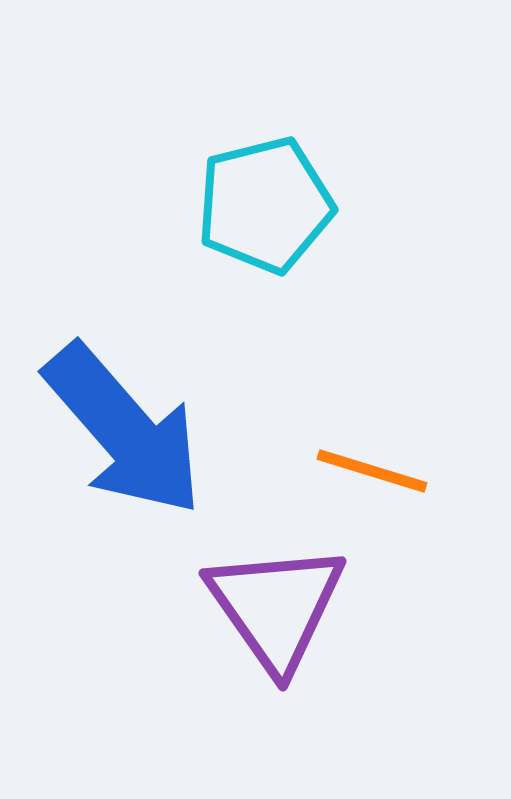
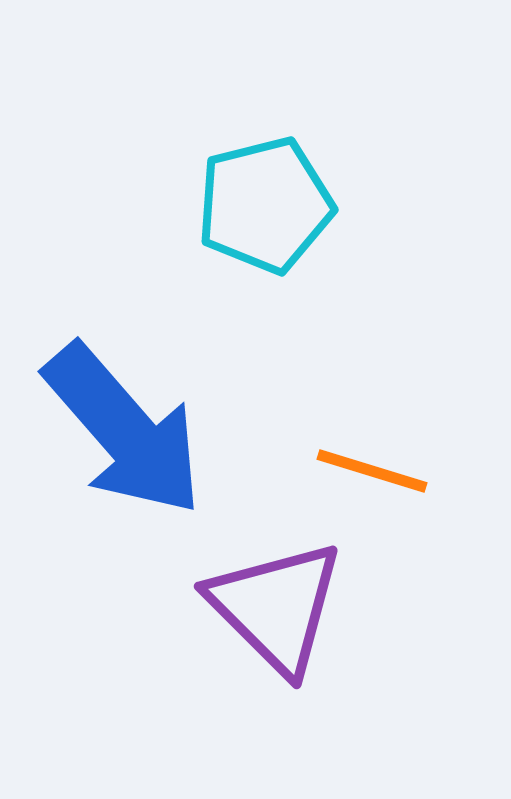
purple triangle: rotated 10 degrees counterclockwise
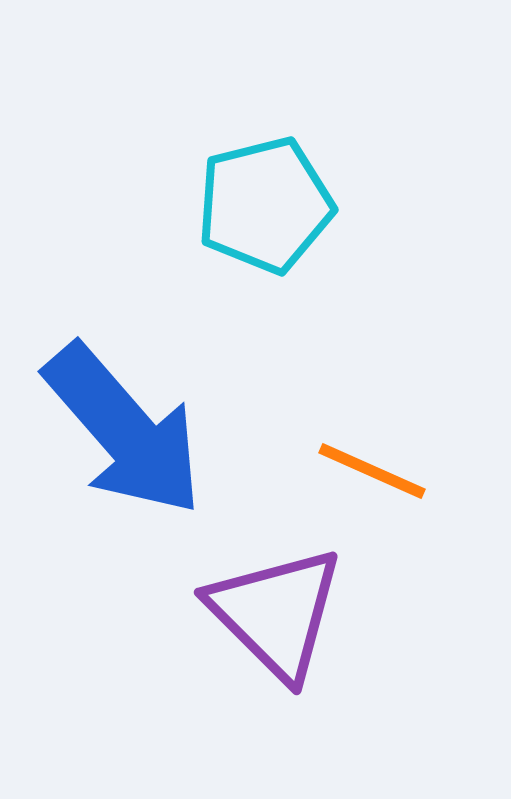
orange line: rotated 7 degrees clockwise
purple triangle: moved 6 px down
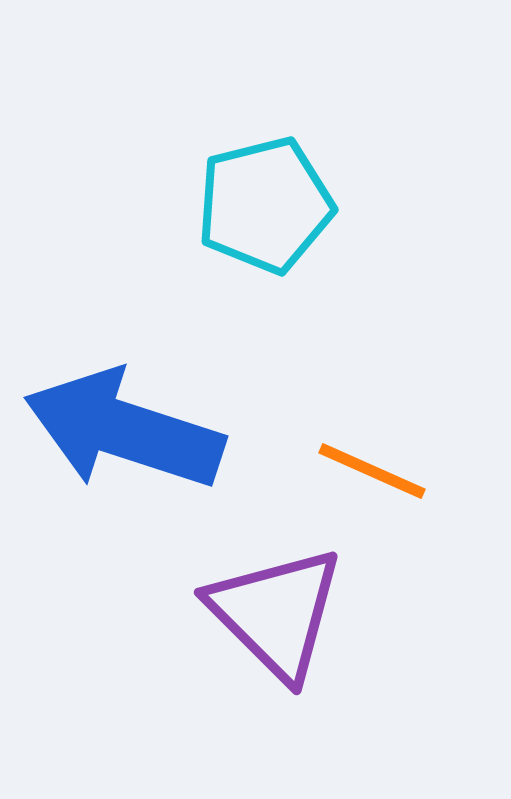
blue arrow: rotated 149 degrees clockwise
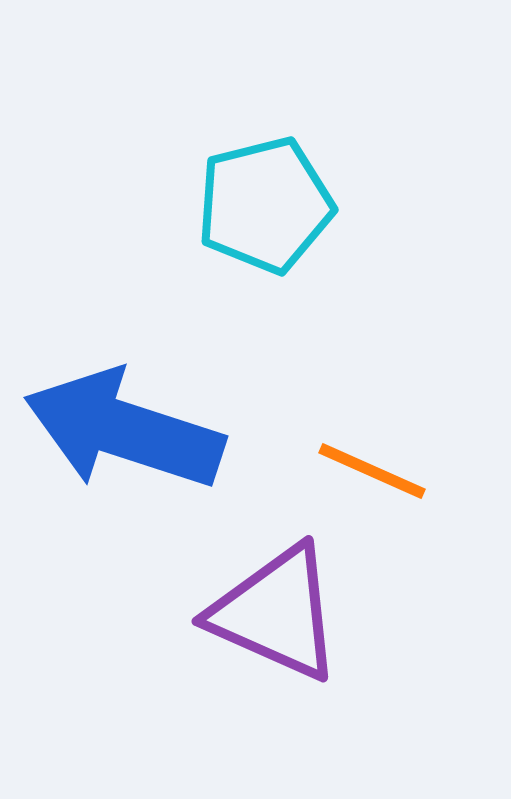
purple triangle: rotated 21 degrees counterclockwise
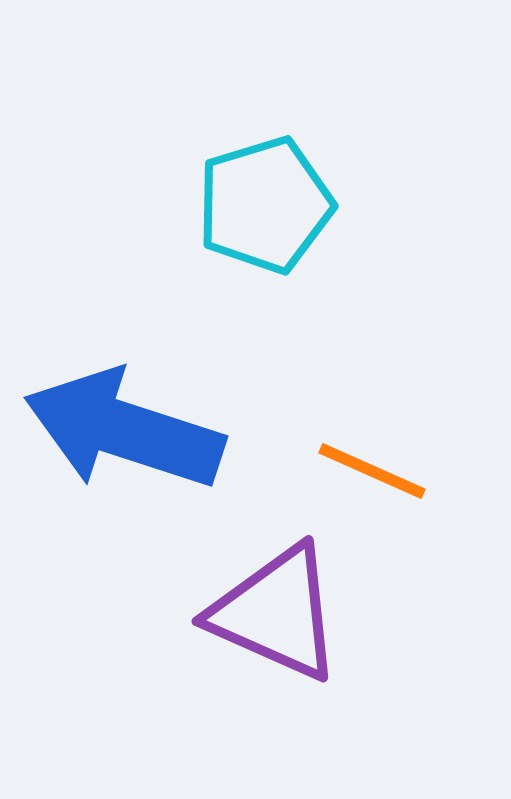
cyan pentagon: rotated 3 degrees counterclockwise
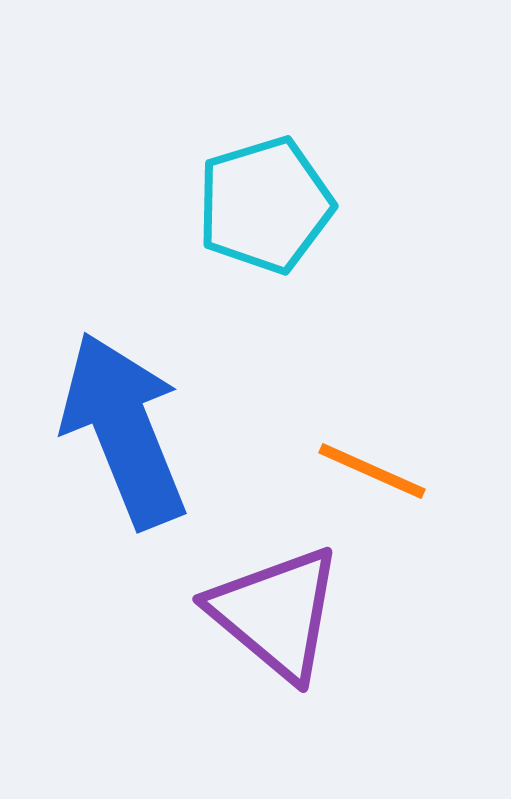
blue arrow: rotated 50 degrees clockwise
purple triangle: rotated 16 degrees clockwise
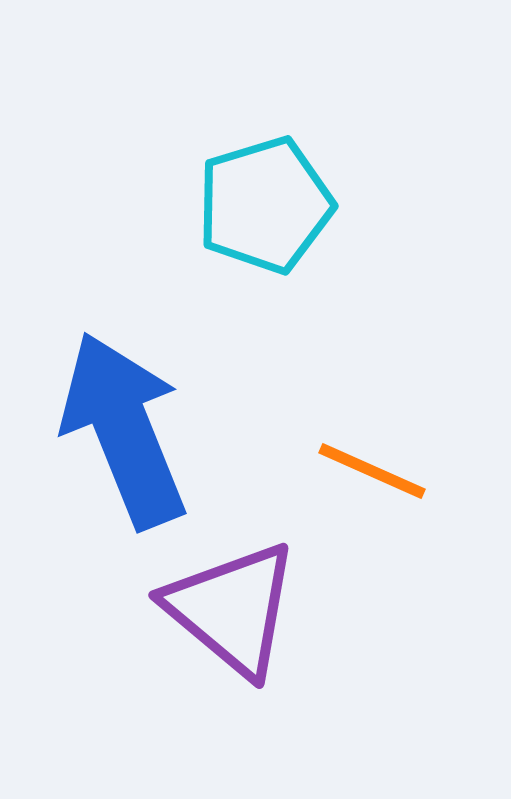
purple triangle: moved 44 px left, 4 px up
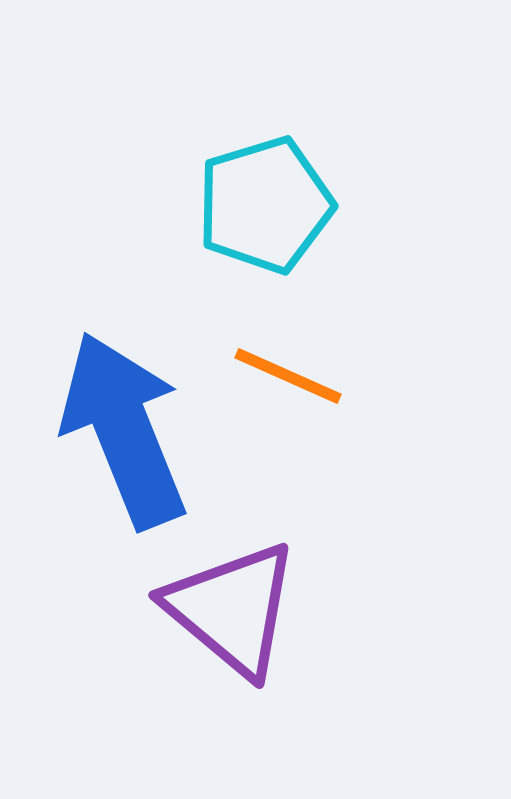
orange line: moved 84 px left, 95 px up
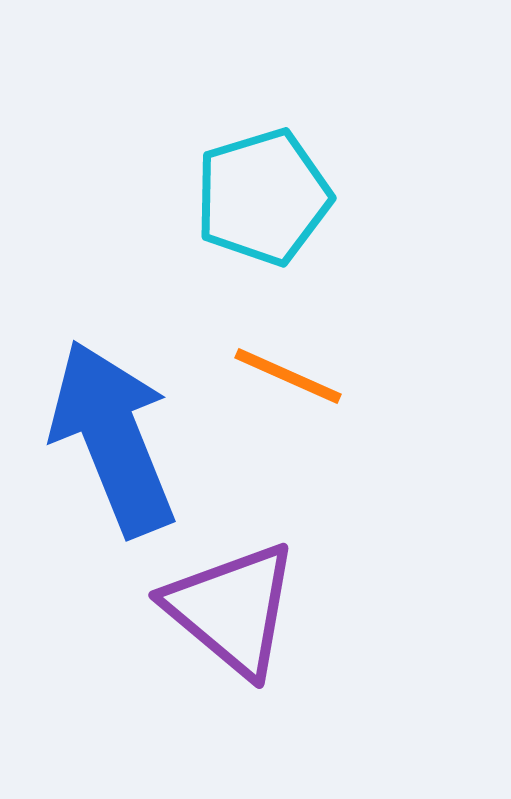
cyan pentagon: moved 2 px left, 8 px up
blue arrow: moved 11 px left, 8 px down
